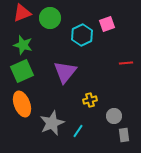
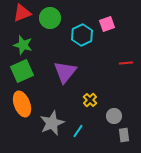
yellow cross: rotated 32 degrees counterclockwise
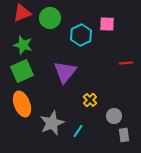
pink square: rotated 21 degrees clockwise
cyan hexagon: moved 1 px left
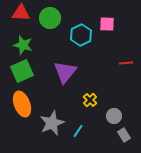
red triangle: moved 1 px left; rotated 24 degrees clockwise
gray rectangle: rotated 24 degrees counterclockwise
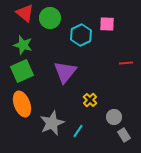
red triangle: moved 4 px right; rotated 36 degrees clockwise
gray circle: moved 1 px down
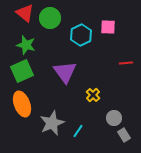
pink square: moved 1 px right, 3 px down
green star: moved 3 px right
purple triangle: rotated 15 degrees counterclockwise
yellow cross: moved 3 px right, 5 px up
gray circle: moved 1 px down
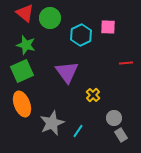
purple triangle: moved 2 px right
gray rectangle: moved 3 px left
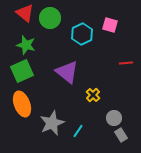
pink square: moved 2 px right, 2 px up; rotated 14 degrees clockwise
cyan hexagon: moved 1 px right, 1 px up
purple triangle: rotated 15 degrees counterclockwise
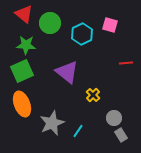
red triangle: moved 1 px left, 1 px down
green circle: moved 5 px down
green star: rotated 12 degrees counterclockwise
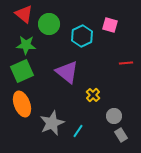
green circle: moved 1 px left, 1 px down
cyan hexagon: moved 2 px down
gray circle: moved 2 px up
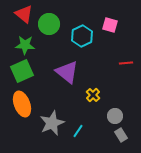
green star: moved 1 px left
gray circle: moved 1 px right
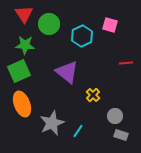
red triangle: rotated 18 degrees clockwise
green square: moved 3 px left
gray rectangle: rotated 40 degrees counterclockwise
